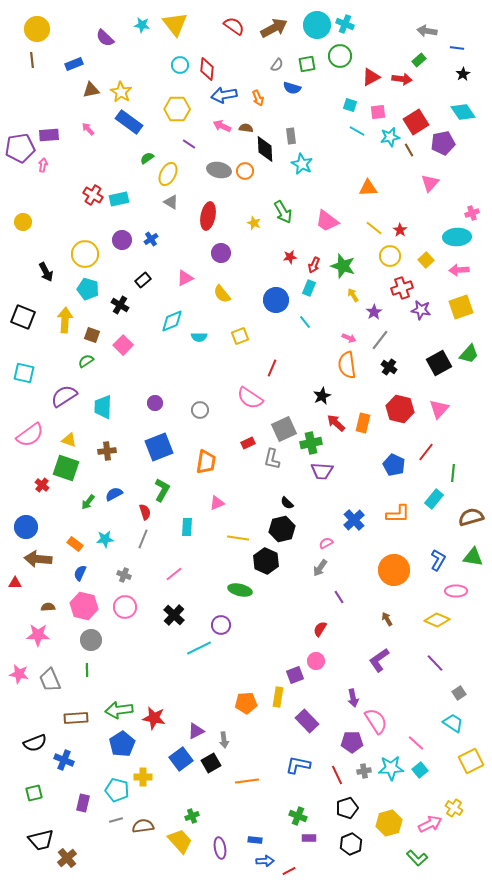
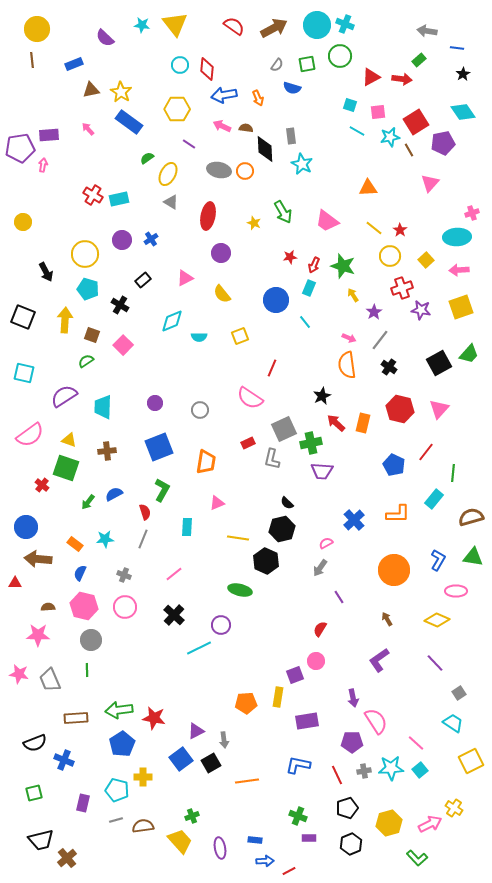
purple rectangle at (307, 721): rotated 55 degrees counterclockwise
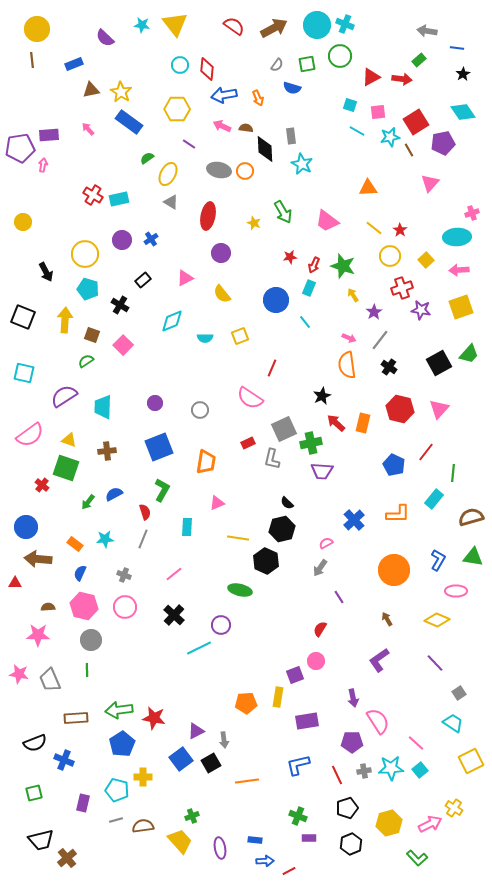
cyan semicircle at (199, 337): moved 6 px right, 1 px down
pink semicircle at (376, 721): moved 2 px right
blue L-shape at (298, 765): rotated 25 degrees counterclockwise
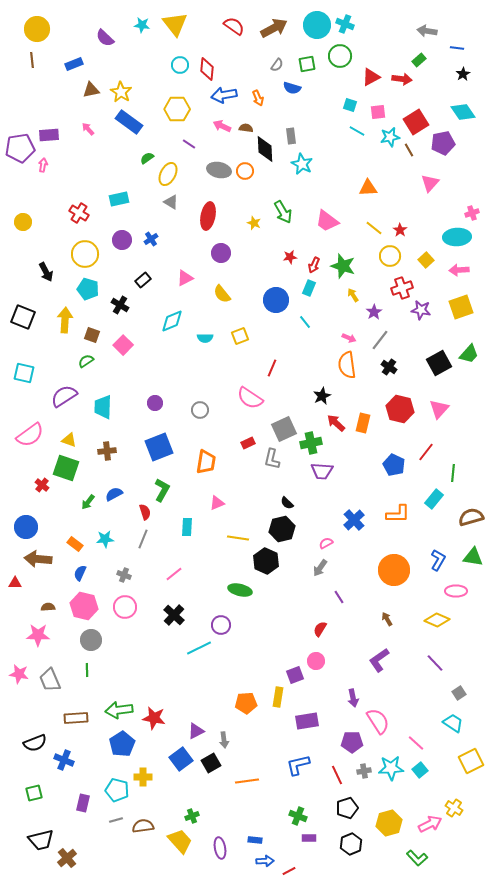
red cross at (93, 195): moved 14 px left, 18 px down
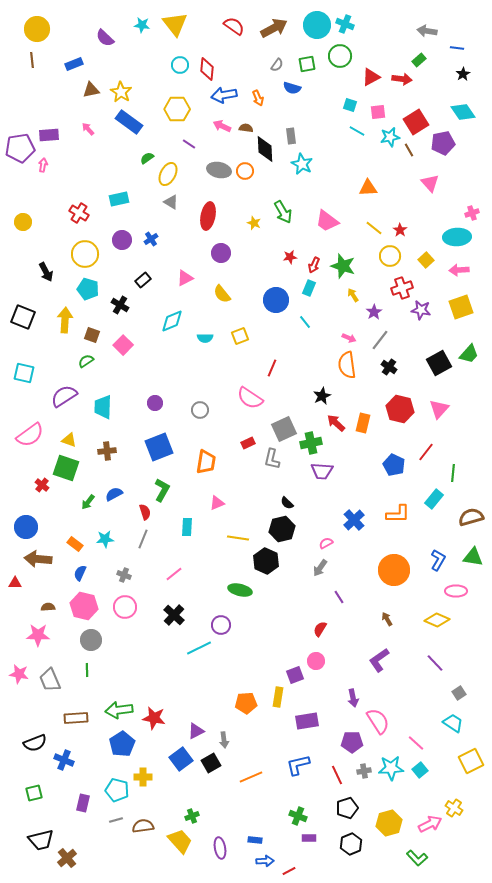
pink triangle at (430, 183): rotated 24 degrees counterclockwise
orange line at (247, 781): moved 4 px right, 4 px up; rotated 15 degrees counterclockwise
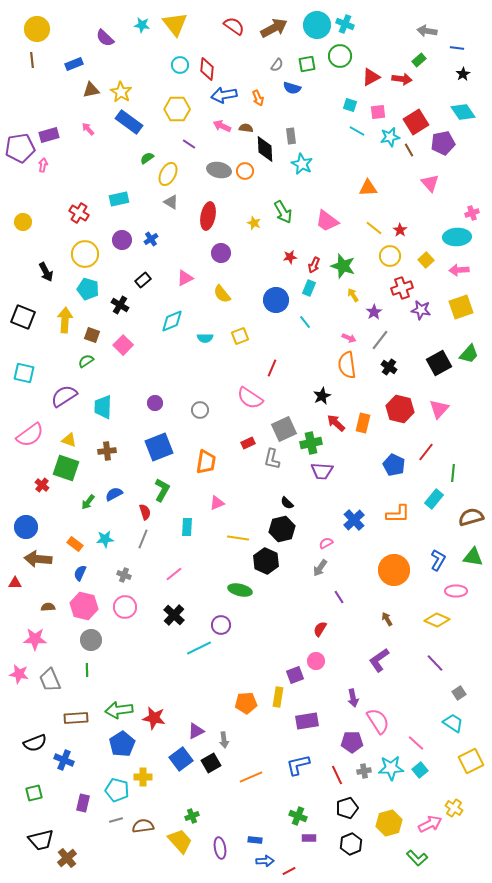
purple rectangle at (49, 135): rotated 12 degrees counterclockwise
pink star at (38, 635): moved 3 px left, 4 px down
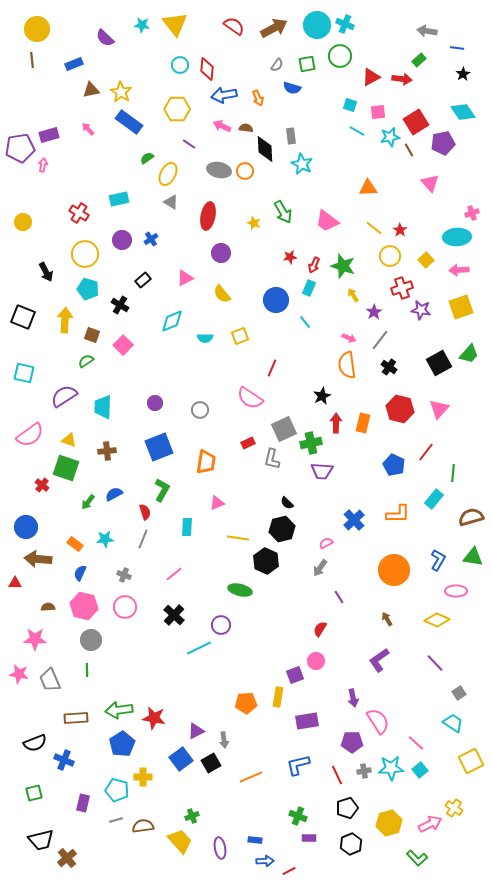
red arrow at (336, 423): rotated 48 degrees clockwise
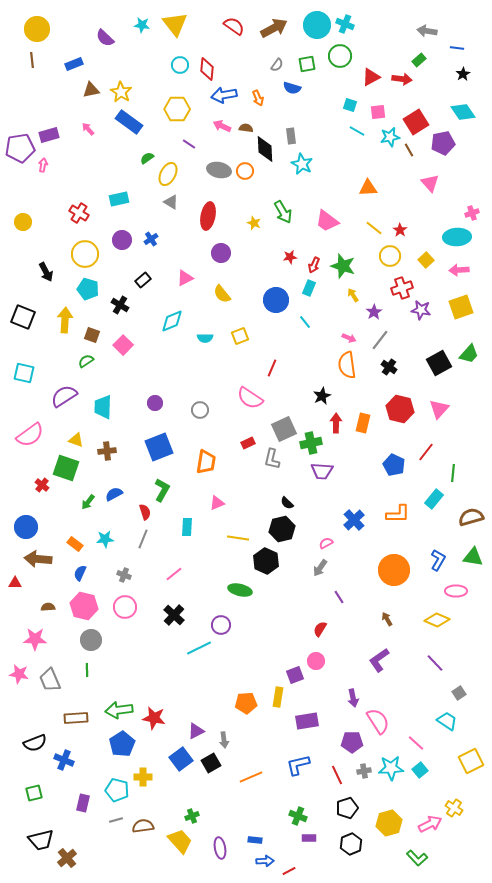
yellow triangle at (69, 440): moved 7 px right
cyan trapezoid at (453, 723): moved 6 px left, 2 px up
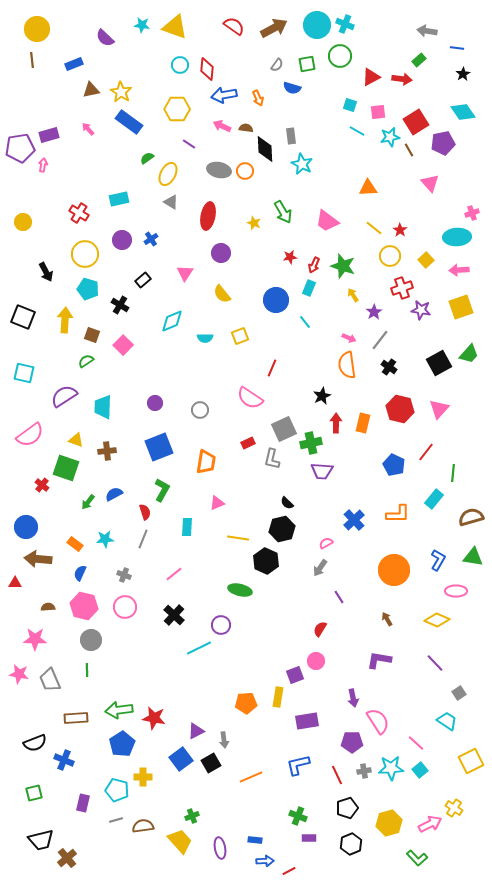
yellow triangle at (175, 24): moved 3 px down; rotated 32 degrees counterclockwise
pink triangle at (185, 278): moved 5 px up; rotated 30 degrees counterclockwise
purple L-shape at (379, 660): rotated 45 degrees clockwise
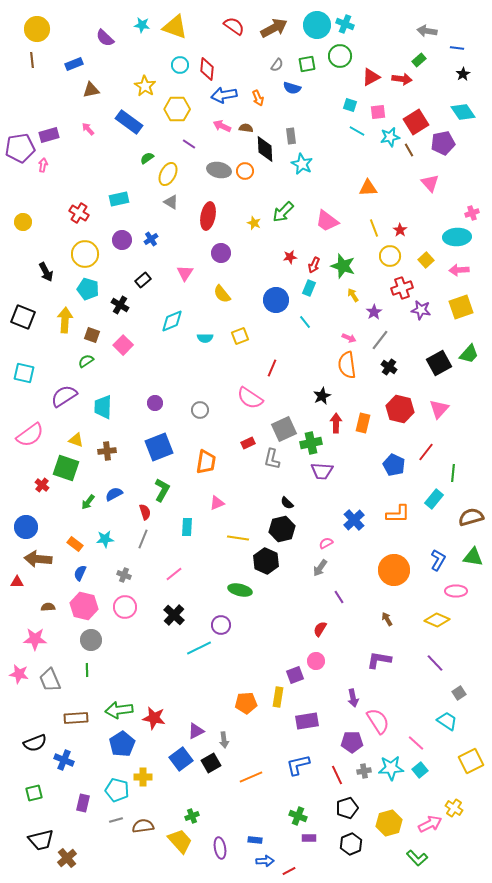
yellow star at (121, 92): moved 24 px right, 6 px up
green arrow at (283, 212): rotated 75 degrees clockwise
yellow line at (374, 228): rotated 30 degrees clockwise
red triangle at (15, 583): moved 2 px right, 1 px up
